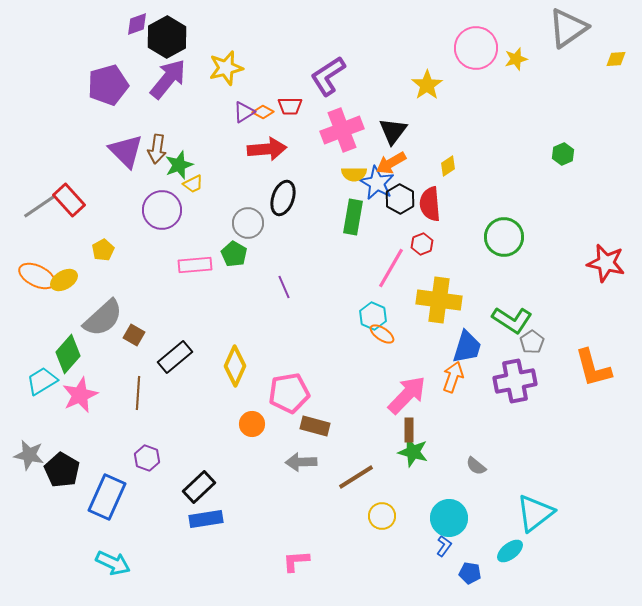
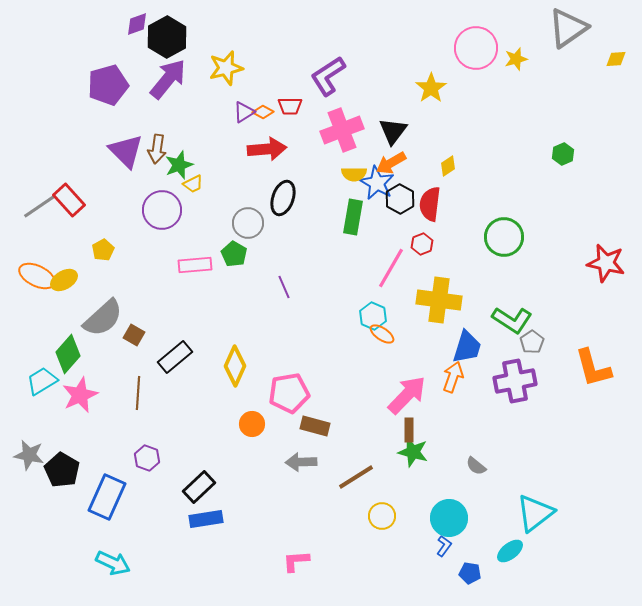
yellow star at (427, 85): moved 4 px right, 3 px down
red semicircle at (430, 204): rotated 12 degrees clockwise
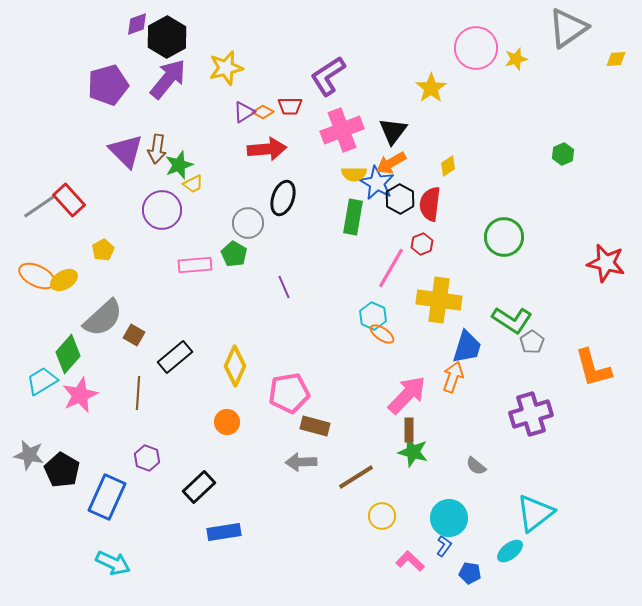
purple cross at (515, 381): moved 16 px right, 33 px down; rotated 6 degrees counterclockwise
orange circle at (252, 424): moved 25 px left, 2 px up
blue rectangle at (206, 519): moved 18 px right, 13 px down
pink L-shape at (296, 561): moved 114 px right; rotated 48 degrees clockwise
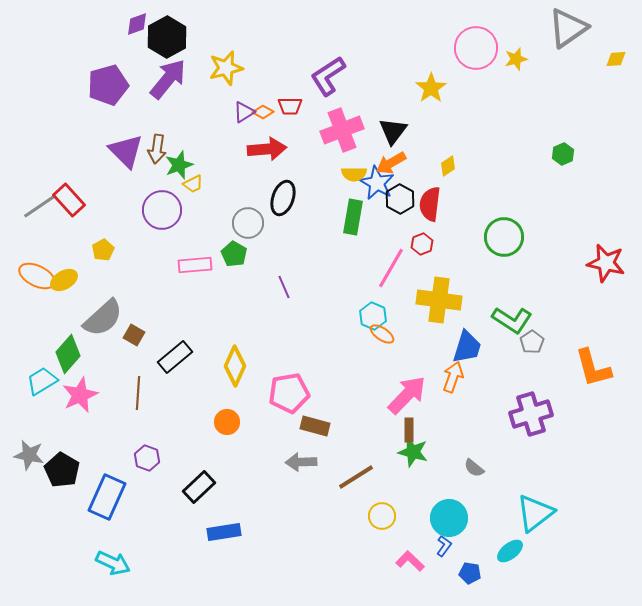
gray semicircle at (476, 466): moved 2 px left, 2 px down
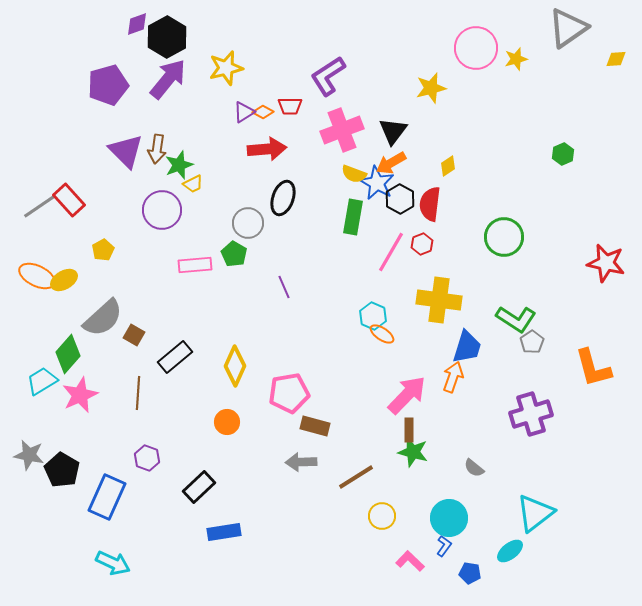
yellow star at (431, 88): rotated 20 degrees clockwise
yellow semicircle at (354, 174): rotated 20 degrees clockwise
pink line at (391, 268): moved 16 px up
green L-shape at (512, 320): moved 4 px right, 1 px up
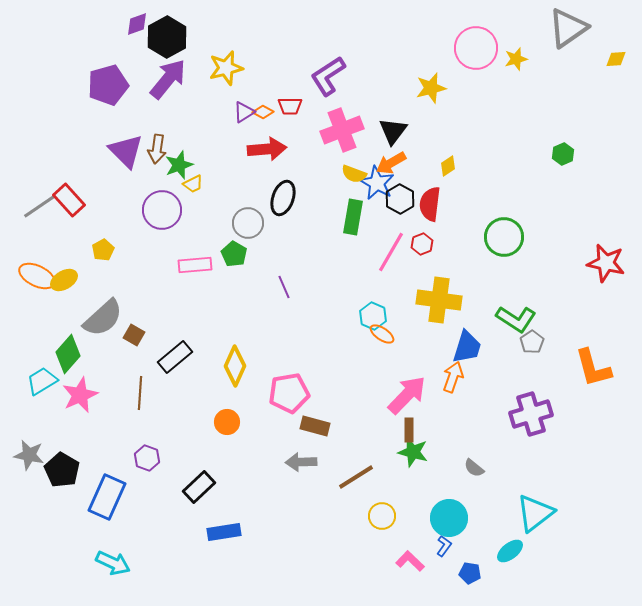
brown line at (138, 393): moved 2 px right
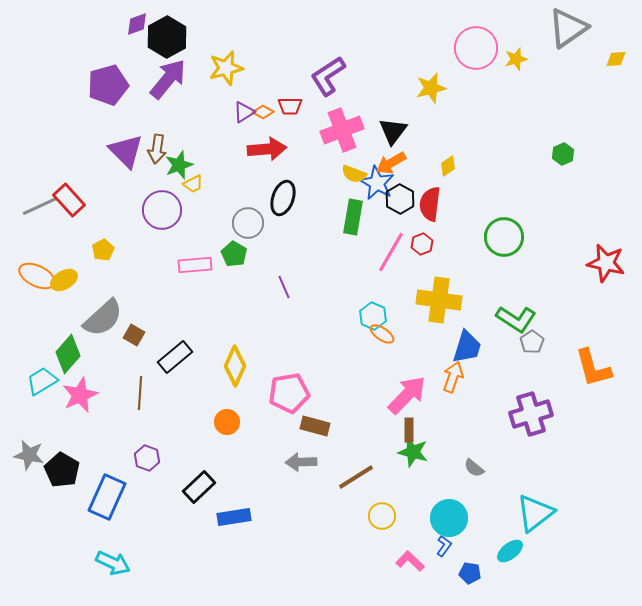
gray line at (40, 206): rotated 9 degrees clockwise
blue rectangle at (224, 532): moved 10 px right, 15 px up
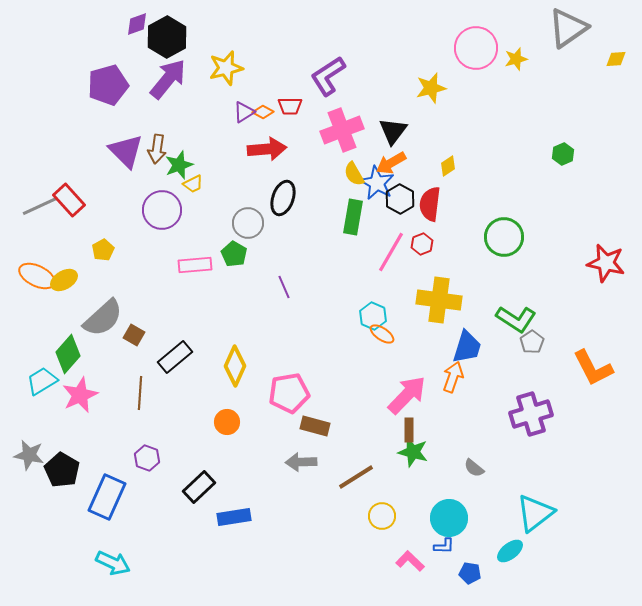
yellow semicircle at (354, 174): rotated 40 degrees clockwise
orange L-shape at (593, 368): rotated 12 degrees counterclockwise
blue L-shape at (444, 546): rotated 55 degrees clockwise
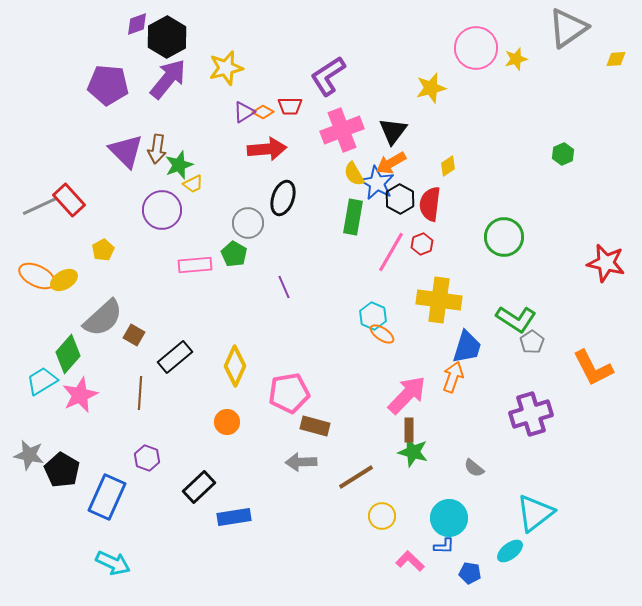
purple pentagon at (108, 85): rotated 21 degrees clockwise
